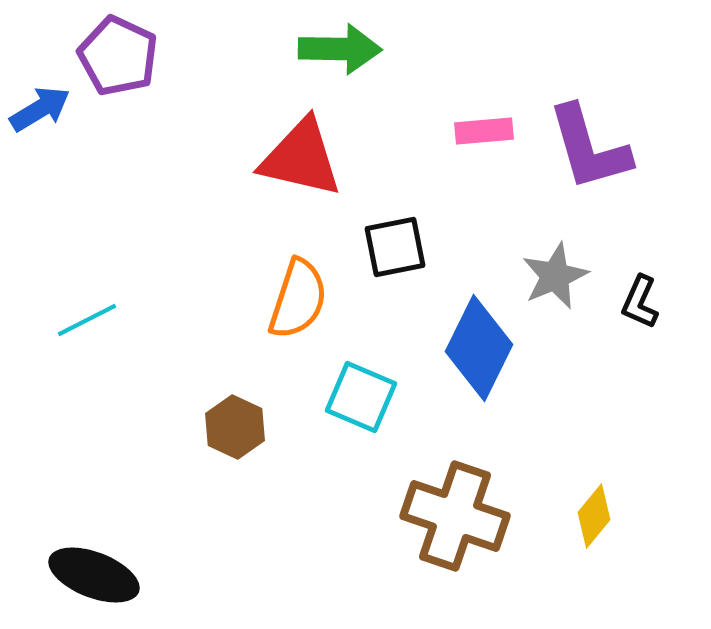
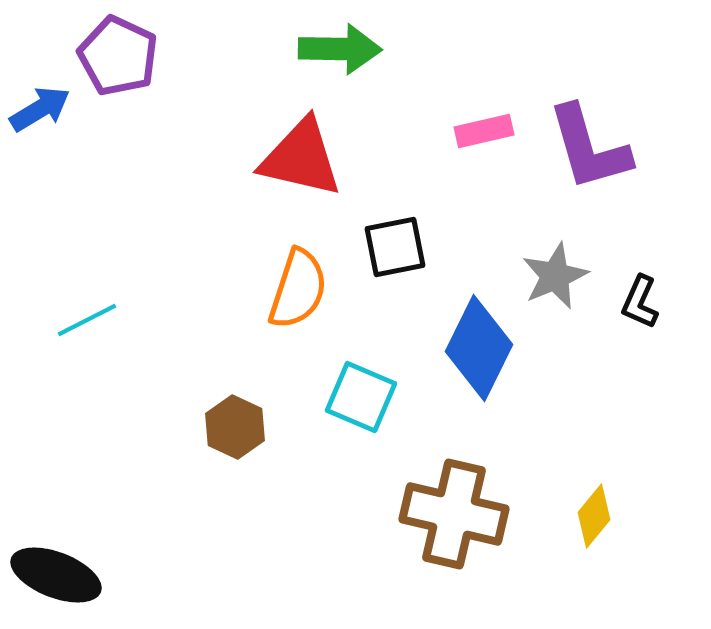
pink rectangle: rotated 8 degrees counterclockwise
orange semicircle: moved 10 px up
brown cross: moved 1 px left, 2 px up; rotated 6 degrees counterclockwise
black ellipse: moved 38 px left
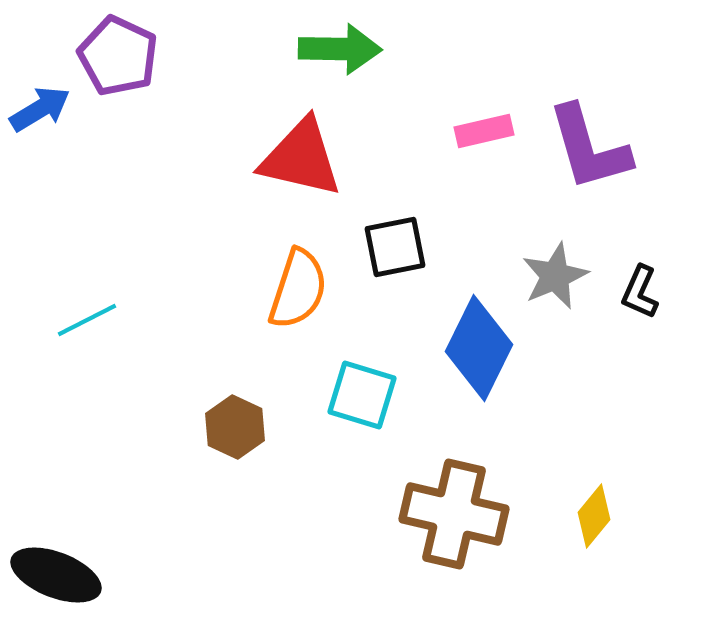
black L-shape: moved 10 px up
cyan square: moved 1 px right, 2 px up; rotated 6 degrees counterclockwise
